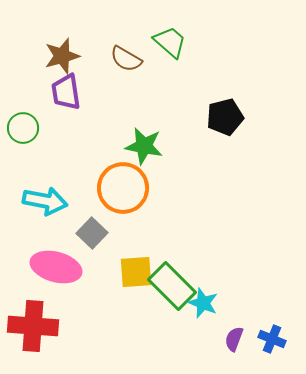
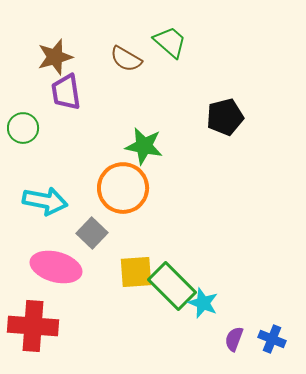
brown star: moved 7 px left, 1 px down
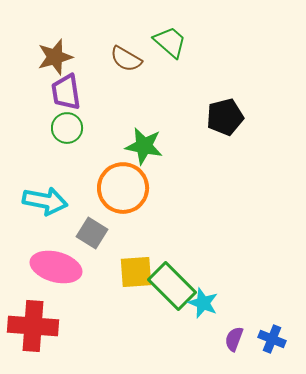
green circle: moved 44 px right
gray square: rotated 12 degrees counterclockwise
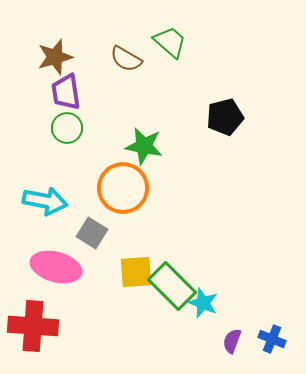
purple semicircle: moved 2 px left, 2 px down
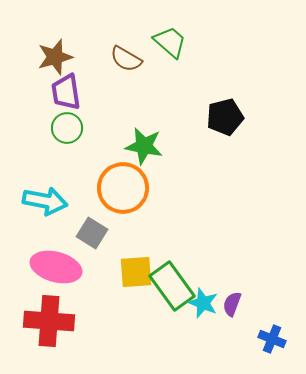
green rectangle: rotated 9 degrees clockwise
red cross: moved 16 px right, 5 px up
purple semicircle: moved 37 px up
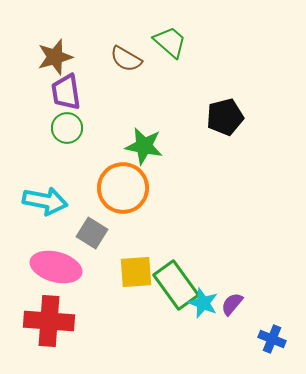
green rectangle: moved 4 px right, 1 px up
purple semicircle: rotated 20 degrees clockwise
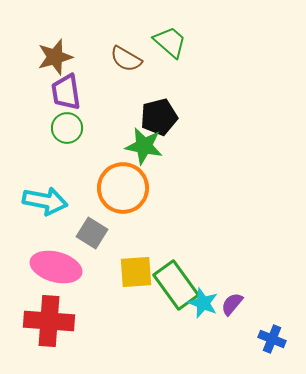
black pentagon: moved 66 px left
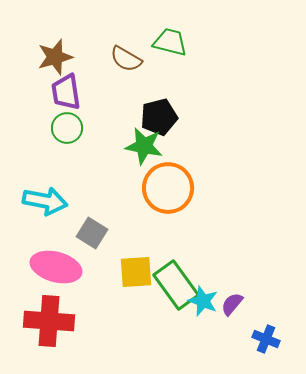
green trapezoid: rotated 27 degrees counterclockwise
orange circle: moved 45 px right
cyan star: moved 2 px up
blue cross: moved 6 px left
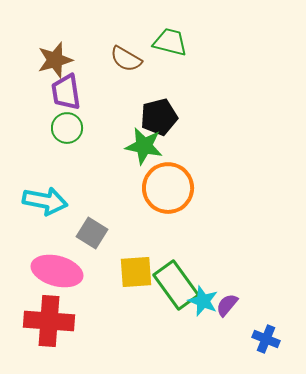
brown star: moved 3 px down
pink ellipse: moved 1 px right, 4 px down
purple semicircle: moved 5 px left, 1 px down
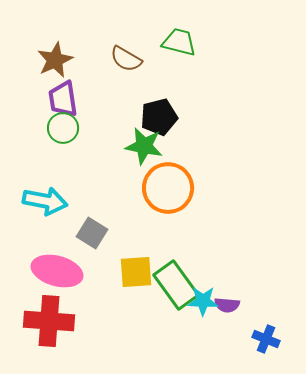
green trapezoid: moved 9 px right
brown star: rotated 9 degrees counterclockwise
purple trapezoid: moved 3 px left, 7 px down
green circle: moved 4 px left
cyan star: rotated 20 degrees counterclockwise
purple semicircle: rotated 125 degrees counterclockwise
